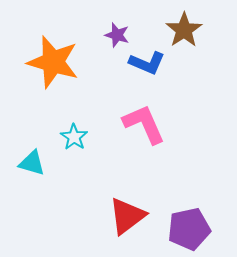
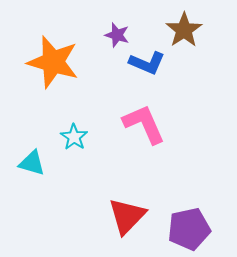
red triangle: rotated 9 degrees counterclockwise
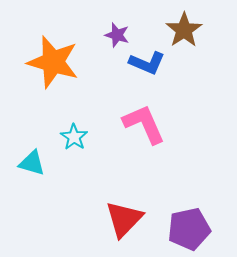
red triangle: moved 3 px left, 3 px down
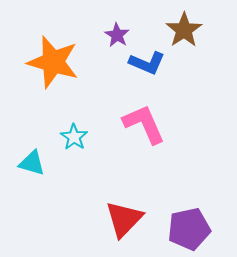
purple star: rotated 15 degrees clockwise
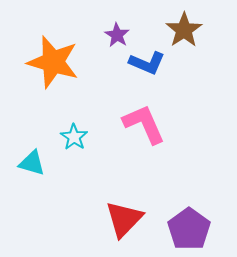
purple pentagon: rotated 24 degrees counterclockwise
